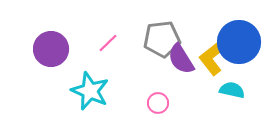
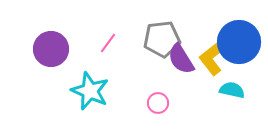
pink line: rotated 10 degrees counterclockwise
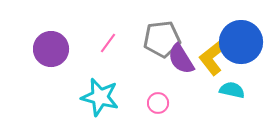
blue circle: moved 2 px right
cyan star: moved 10 px right, 6 px down; rotated 9 degrees counterclockwise
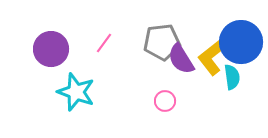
gray pentagon: moved 3 px down
pink line: moved 4 px left
yellow L-shape: moved 1 px left
cyan semicircle: moved 13 px up; rotated 70 degrees clockwise
cyan star: moved 24 px left, 5 px up; rotated 6 degrees clockwise
pink circle: moved 7 px right, 2 px up
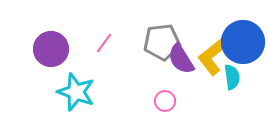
blue circle: moved 2 px right
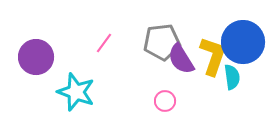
purple circle: moved 15 px left, 8 px down
yellow L-shape: rotated 147 degrees clockwise
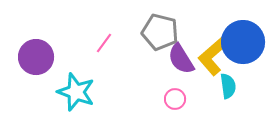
gray pentagon: moved 2 px left, 10 px up; rotated 21 degrees clockwise
yellow L-shape: rotated 150 degrees counterclockwise
cyan semicircle: moved 4 px left, 9 px down
pink circle: moved 10 px right, 2 px up
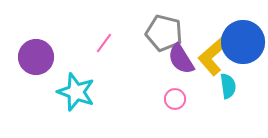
gray pentagon: moved 4 px right, 1 px down
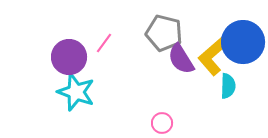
purple circle: moved 33 px right
cyan semicircle: rotated 10 degrees clockwise
pink circle: moved 13 px left, 24 px down
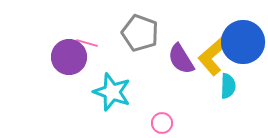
gray pentagon: moved 24 px left; rotated 6 degrees clockwise
pink line: moved 17 px left; rotated 70 degrees clockwise
cyan star: moved 36 px right
